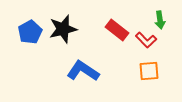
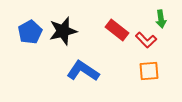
green arrow: moved 1 px right, 1 px up
black star: moved 2 px down
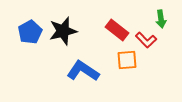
orange square: moved 22 px left, 11 px up
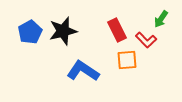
green arrow: rotated 42 degrees clockwise
red rectangle: rotated 25 degrees clockwise
